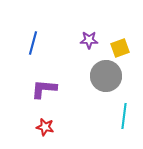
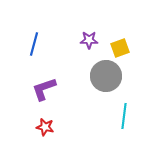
blue line: moved 1 px right, 1 px down
purple L-shape: rotated 24 degrees counterclockwise
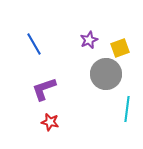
purple star: rotated 24 degrees counterclockwise
blue line: rotated 45 degrees counterclockwise
gray circle: moved 2 px up
cyan line: moved 3 px right, 7 px up
red star: moved 5 px right, 5 px up
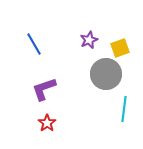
cyan line: moved 3 px left
red star: moved 3 px left, 1 px down; rotated 24 degrees clockwise
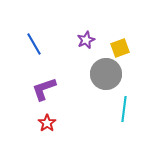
purple star: moved 3 px left
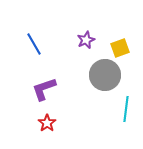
gray circle: moved 1 px left, 1 px down
cyan line: moved 2 px right
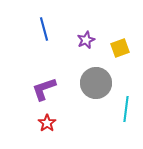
blue line: moved 10 px right, 15 px up; rotated 15 degrees clockwise
gray circle: moved 9 px left, 8 px down
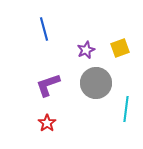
purple star: moved 10 px down
purple L-shape: moved 4 px right, 4 px up
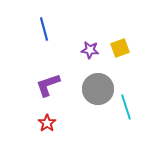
purple star: moved 4 px right; rotated 30 degrees clockwise
gray circle: moved 2 px right, 6 px down
cyan line: moved 2 px up; rotated 25 degrees counterclockwise
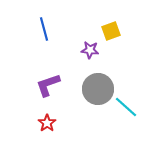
yellow square: moved 9 px left, 17 px up
cyan line: rotated 30 degrees counterclockwise
